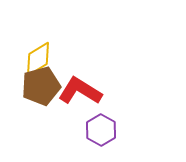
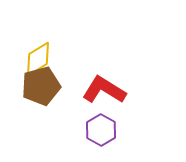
red L-shape: moved 24 px right, 1 px up
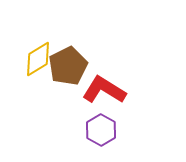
brown pentagon: moved 27 px right, 20 px up; rotated 12 degrees counterclockwise
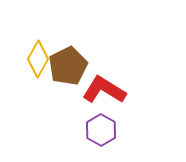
yellow diamond: rotated 30 degrees counterclockwise
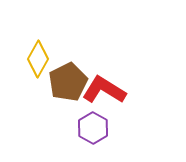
brown pentagon: moved 16 px down
purple hexagon: moved 8 px left, 2 px up
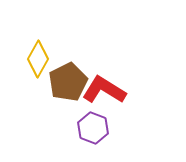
purple hexagon: rotated 8 degrees counterclockwise
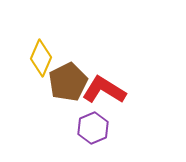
yellow diamond: moved 3 px right, 1 px up; rotated 6 degrees counterclockwise
purple hexagon: rotated 16 degrees clockwise
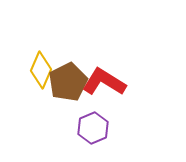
yellow diamond: moved 12 px down
red L-shape: moved 8 px up
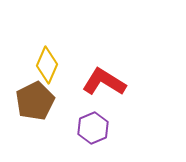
yellow diamond: moved 6 px right, 5 px up
brown pentagon: moved 33 px left, 19 px down
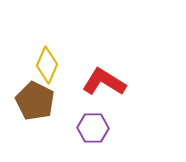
brown pentagon: rotated 18 degrees counterclockwise
purple hexagon: rotated 24 degrees clockwise
